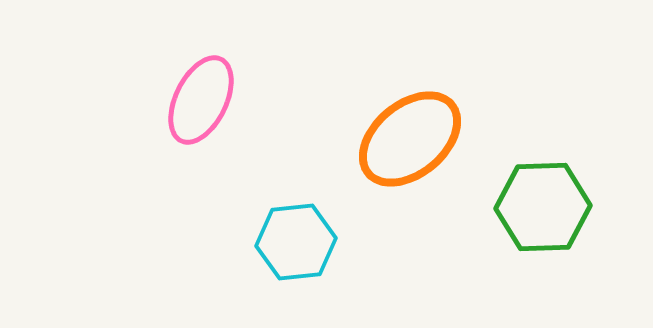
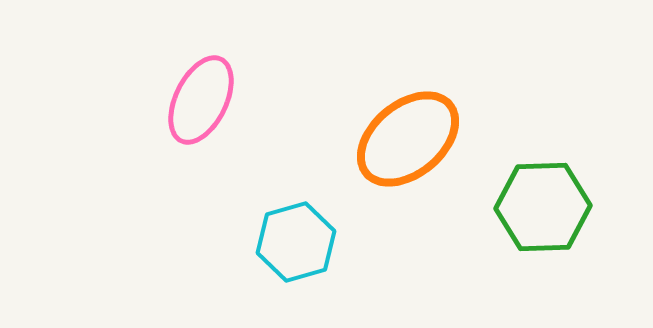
orange ellipse: moved 2 px left
cyan hexagon: rotated 10 degrees counterclockwise
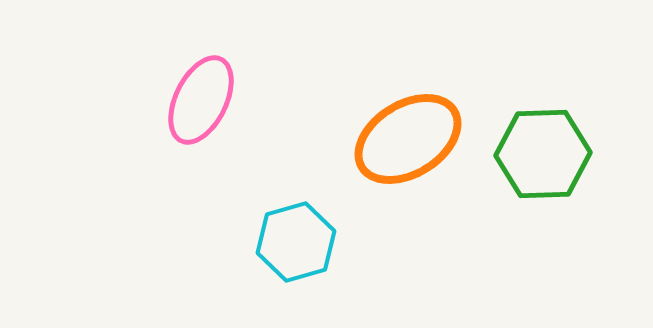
orange ellipse: rotated 8 degrees clockwise
green hexagon: moved 53 px up
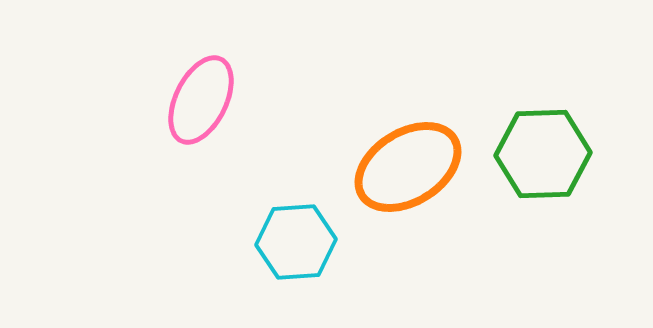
orange ellipse: moved 28 px down
cyan hexagon: rotated 12 degrees clockwise
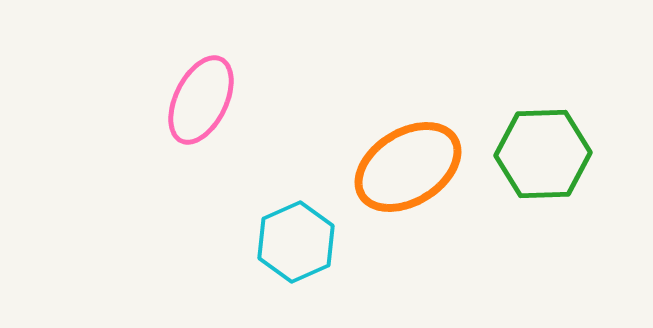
cyan hexagon: rotated 20 degrees counterclockwise
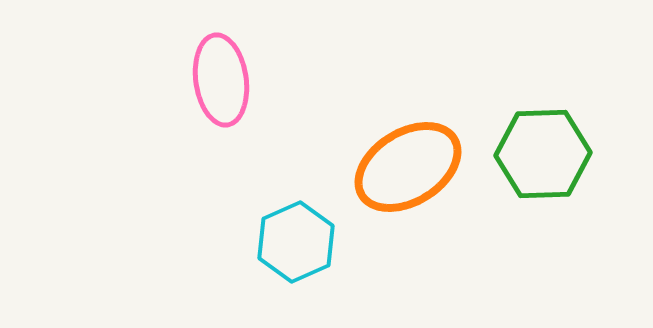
pink ellipse: moved 20 px right, 20 px up; rotated 34 degrees counterclockwise
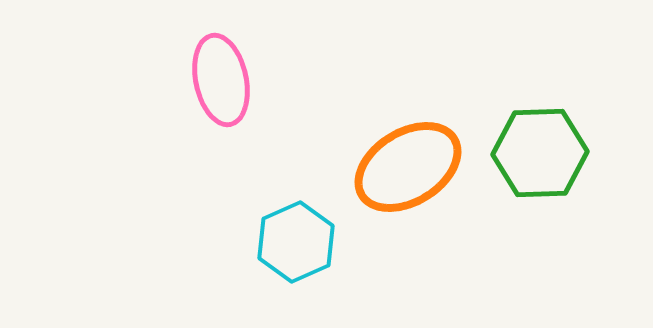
pink ellipse: rotated 4 degrees counterclockwise
green hexagon: moved 3 px left, 1 px up
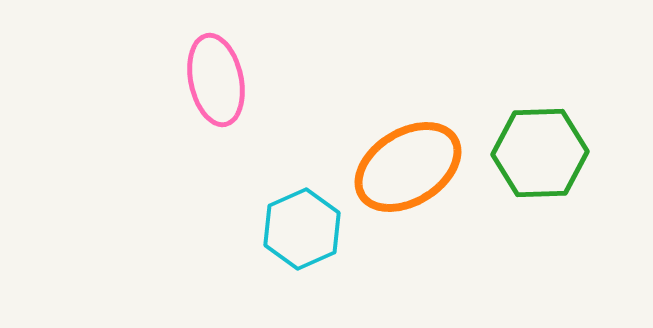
pink ellipse: moved 5 px left
cyan hexagon: moved 6 px right, 13 px up
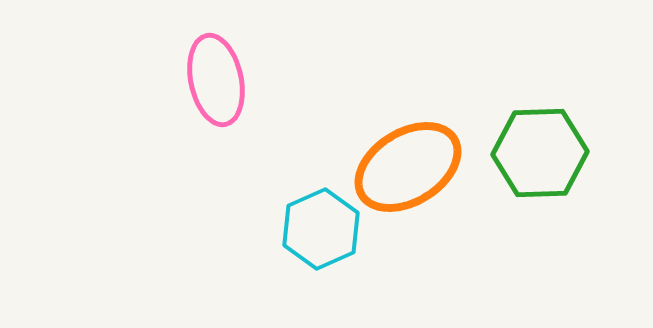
cyan hexagon: moved 19 px right
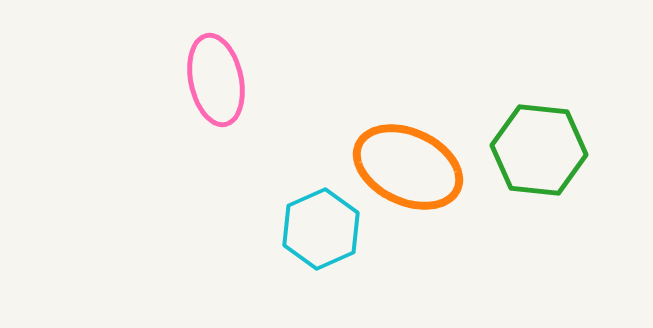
green hexagon: moved 1 px left, 3 px up; rotated 8 degrees clockwise
orange ellipse: rotated 57 degrees clockwise
